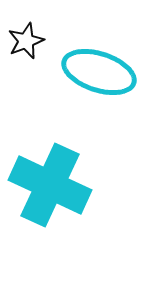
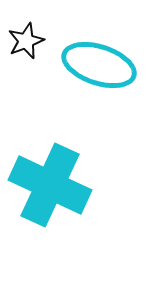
cyan ellipse: moved 7 px up
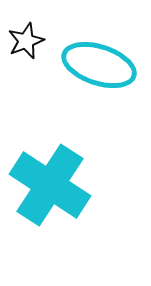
cyan cross: rotated 8 degrees clockwise
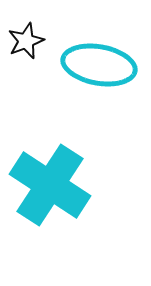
cyan ellipse: rotated 8 degrees counterclockwise
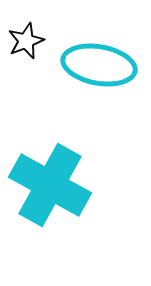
cyan cross: rotated 4 degrees counterclockwise
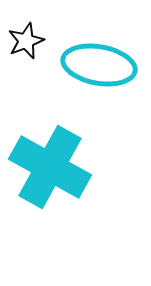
cyan cross: moved 18 px up
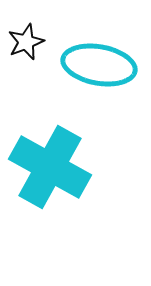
black star: moved 1 px down
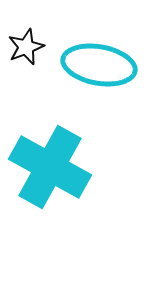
black star: moved 5 px down
